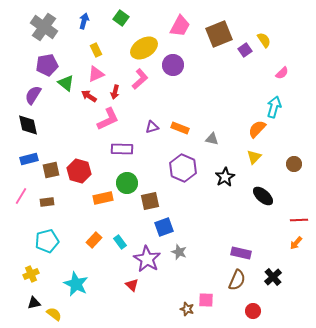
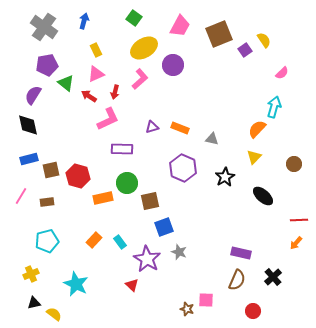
green square at (121, 18): moved 13 px right
red hexagon at (79, 171): moved 1 px left, 5 px down
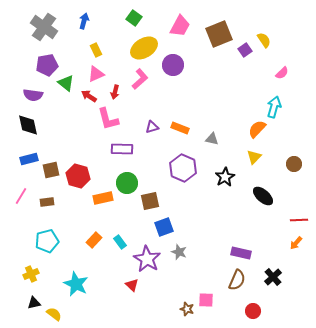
purple semicircle at (33, 95): rotated 114 degrees counterclockwise
pink L-shape at (108, 119): rotated 100 degrees clockwise
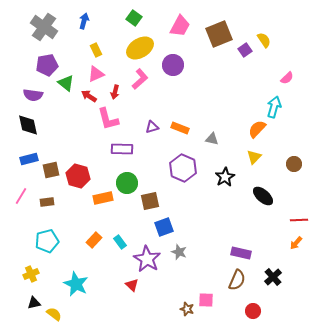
yellow ellipse at (144, 48): moved 4 px left
pink semicircle at (282, 73): moved 5 px right, 5 px down
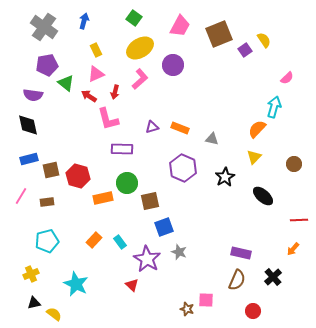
orange arrow at (296, 243): moved 3 px left, 6 px down
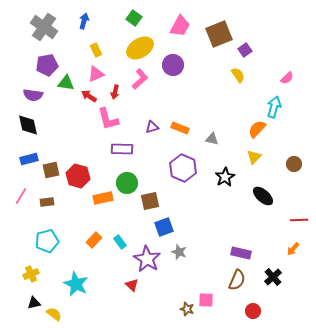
yellow semicircle at (264, 40): moved 26 px left, 35 px down
green triangle at (66, 83): rotated 30 degrees counterclockwise
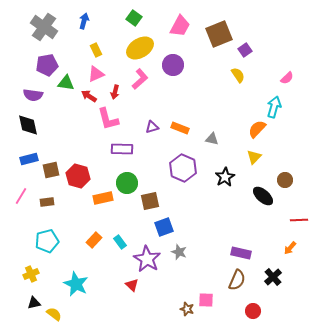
brown circle at (294, 164): moved 9 px left, 16 px down
orange arrow at (293, 249): moved 3 px left, 1 px up
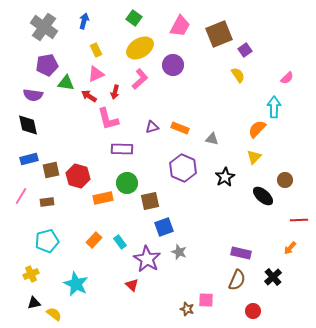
cyan arrow at (274, 107): rotated 15 degrees counterclockwise
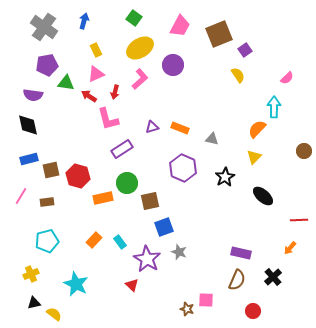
purple rectangle at (122, 149): rotated 35 degrees counterclockwise
brown circle at (285, 180): moved 19 px right, 29 px up
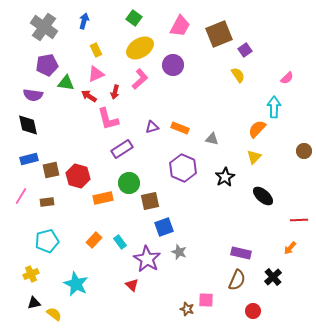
green circle at (127, 183): moved 2 px right
